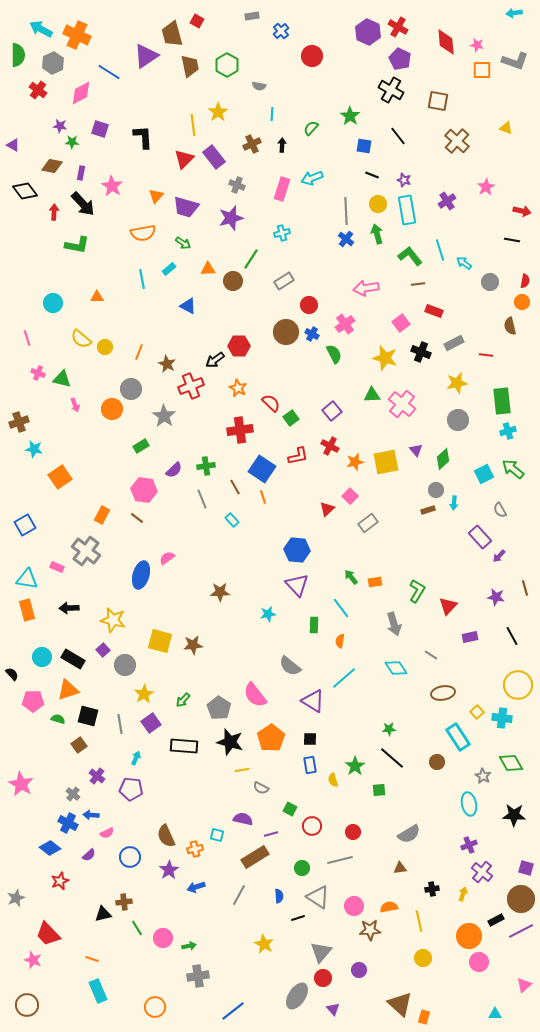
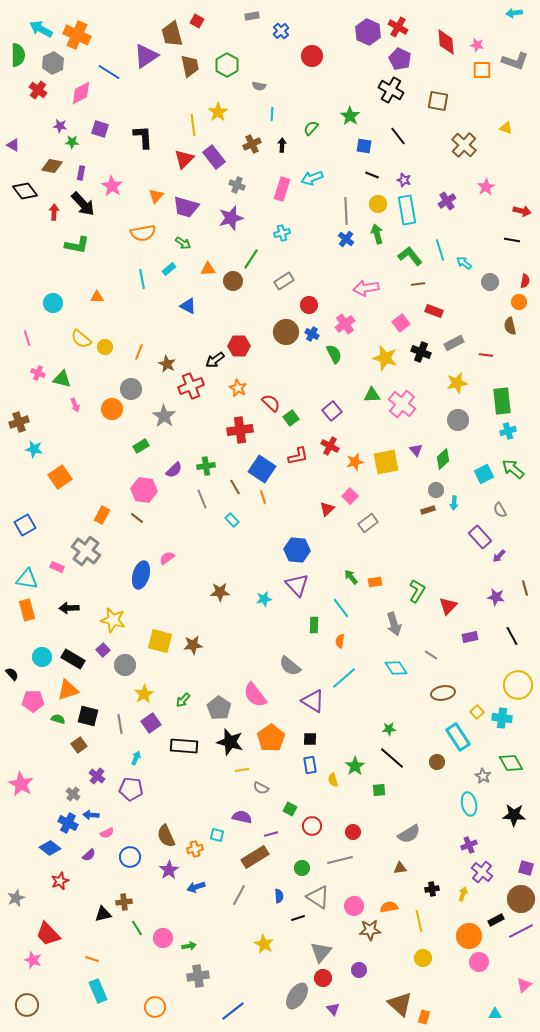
brown cross at (457, 141): moved 7 px right, 4 px down
orange circle at (522, 302): moved 3 px left
cyan star at (268, 614): moved 4 px left, 15 px up
purple semicircle at (243, 819): moved 1 px left, 2 px up
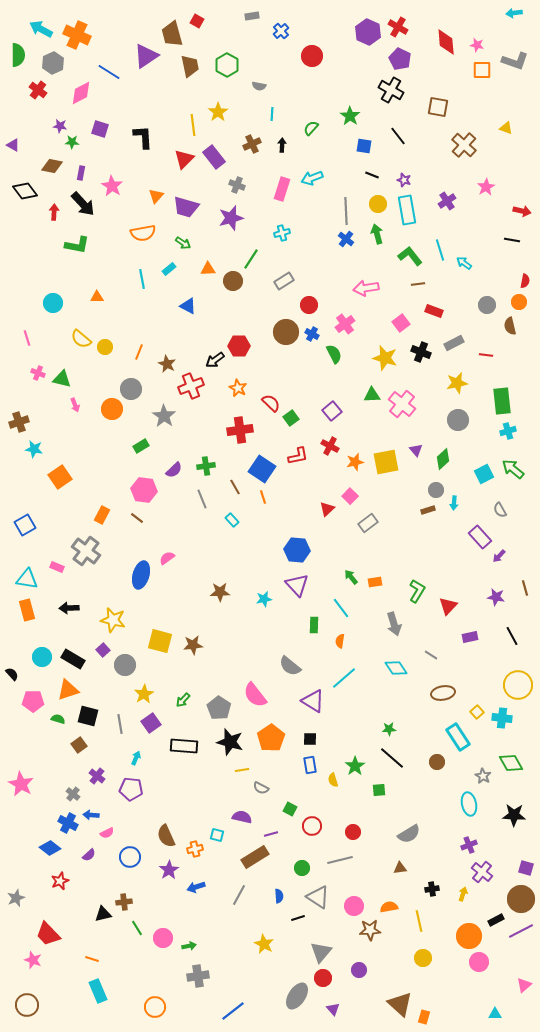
brown square at (438, 101): moved 6 px down
gray circle at (490, 282): moved 3 px left, 23 px down
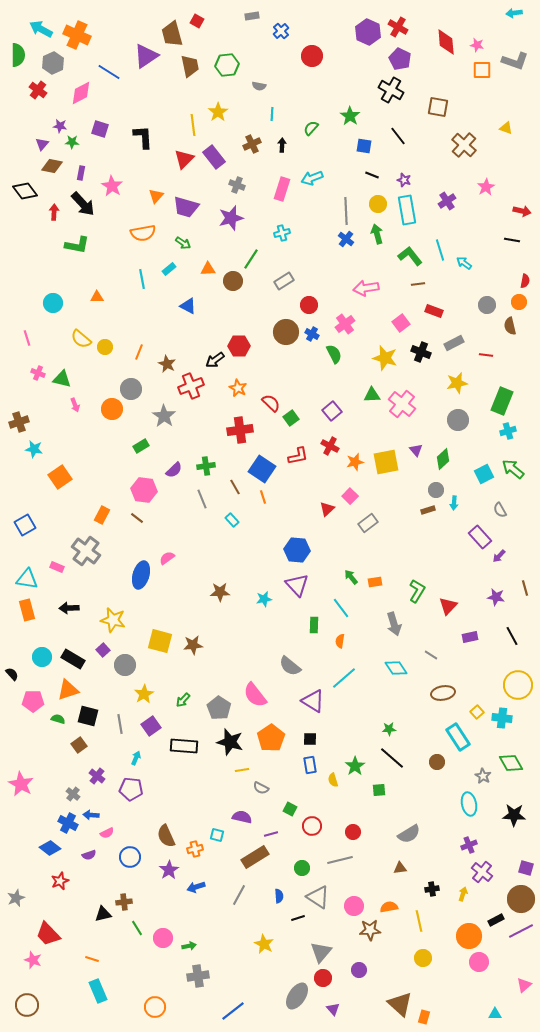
green hexagon at (227, 65): rotated 25 degrees clockwise
purple triangle at (13, 145): moved 29 px right, 1 px up; rotated 40 degrees clockwise
green rectangle at (502, 401): rotated 28 degrees clockwise
purple square at (151, 723): moved 3 px down
purple semicircle at (89, 855): rotated 24 degrees clockwise
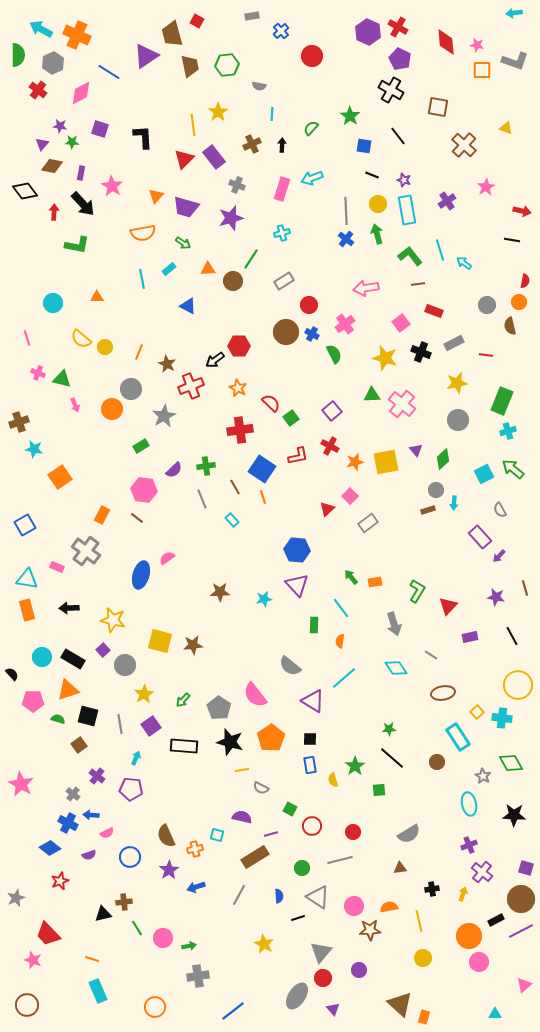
gray star at (164, 416): rotated 10 degrees clockwise
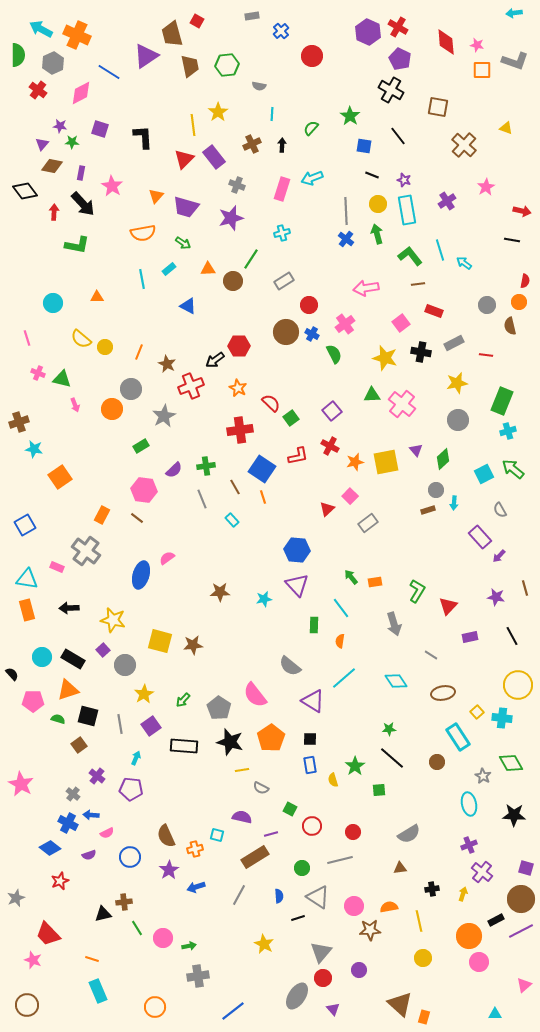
black cross at (421, 352): rotated 12 degrees counterclockwise
cyan diamond at (396, 668): moved 13 px down
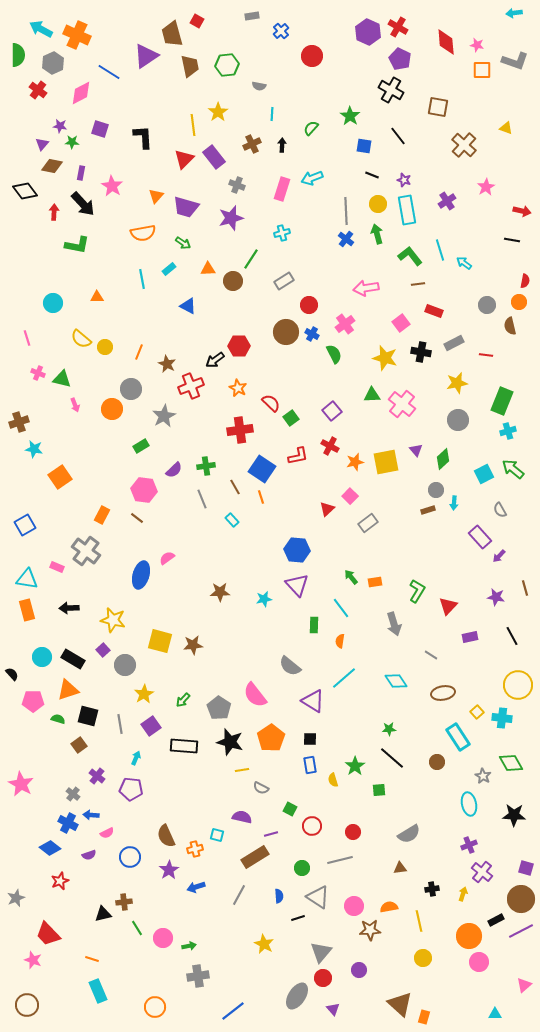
orange line at (263, 497): moved 2 px left
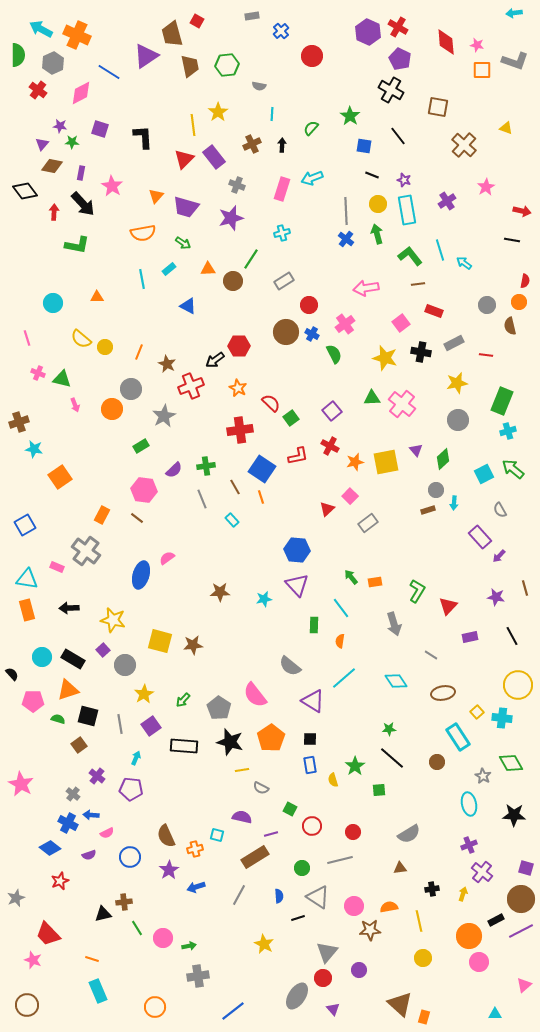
green triangle at (372, 395): moved 3 px down
gray triangle at (321, 952): moved 6 px right
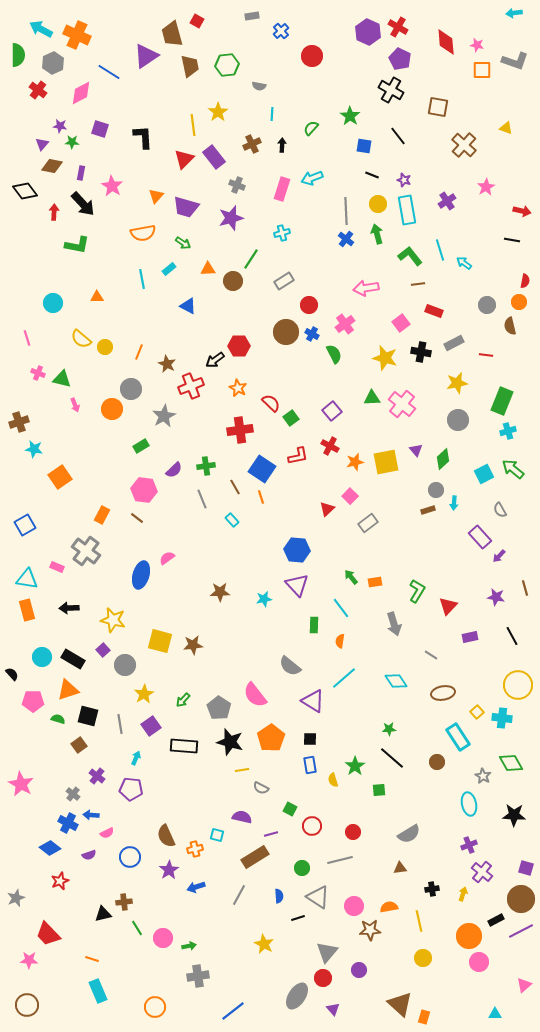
pink star at (33, 960): moved 4 px left; rotated 18 degrees counterclockwise
